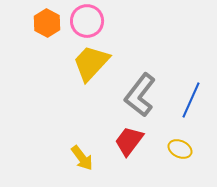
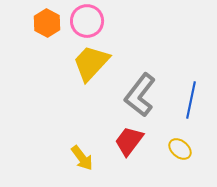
blue line: rotated 12 degrees counterclockwise
yellow ellipse: rotated 15 degrees clockwise
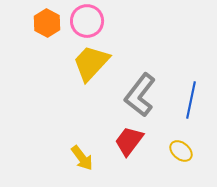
yellow ellipse: moved 1 px right, 2 px down
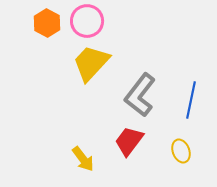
yellow ellipse: rotated 30 degrees clockwise
yellow arrow: moved 1 px right, 1 px down
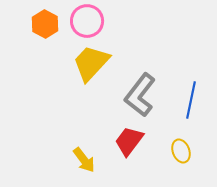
orange hexagon: moved 2 px left, 1 px down
yellow arrow: moved 1 px right, 1 px down
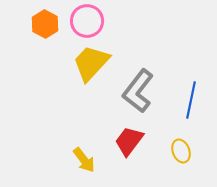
gray L-shape: moved 2 px left, 4 px up
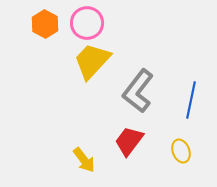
pink circle: moved 2 px down
yellow trapezoid: moved 1 px right, 2 px up
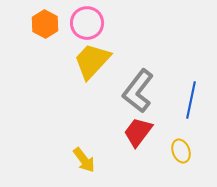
red trapezoid: moved 9 px right, 9 px up
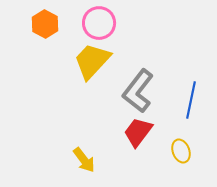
pink circle: moved 12 px right
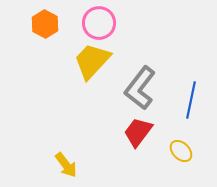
gray L-shape: moved 2 px right, 3 px up
yellow ellipse: rotated 25 degrees counterclockwise
yellow arrow: moved 18 px left, 5 px down
